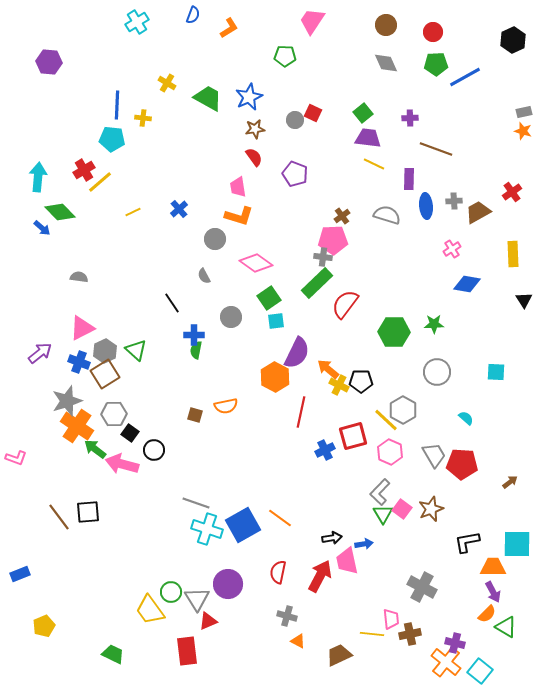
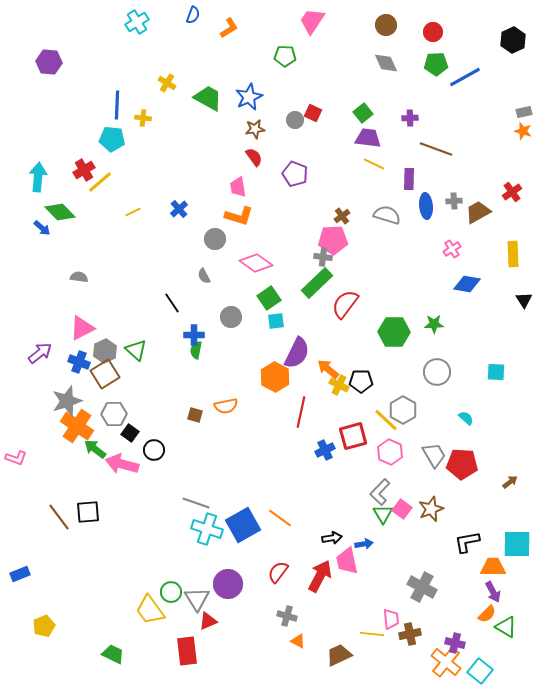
red semicircle at (278, 572): rotated 25 degrees clockwise
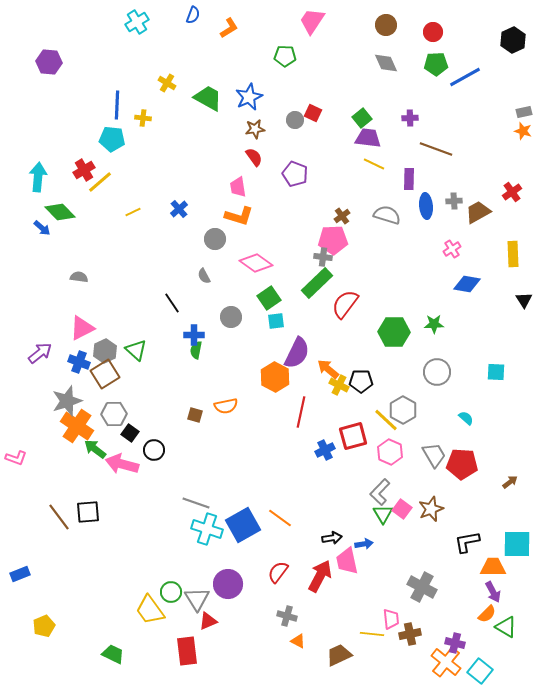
green square at (363, 113): moved 1 px left, 5 px down
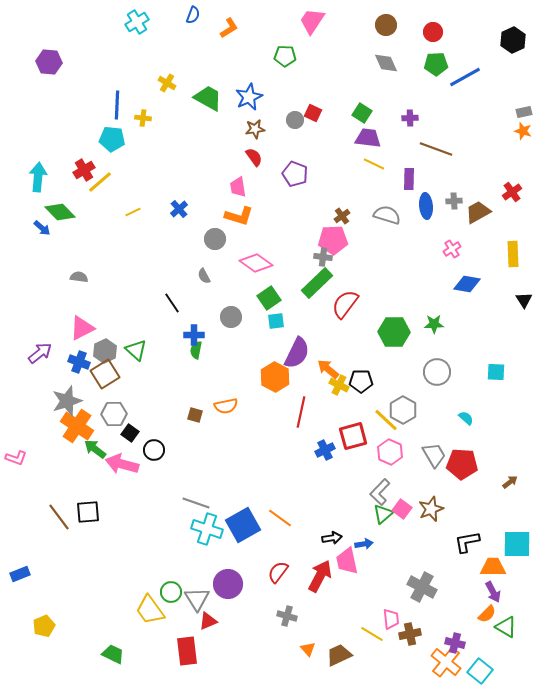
green square at (362, 118): moved 5 px up; rotated 18 degrees counterclockwise
green triangle at (383, 514): rotated 20 degrees clockwise
yellow line at (372, 634): rotated 25 degrees clockwise
orange triangle at (298, 641): moved 10 px right, 8 px down; rotated 21 degrees clockwise
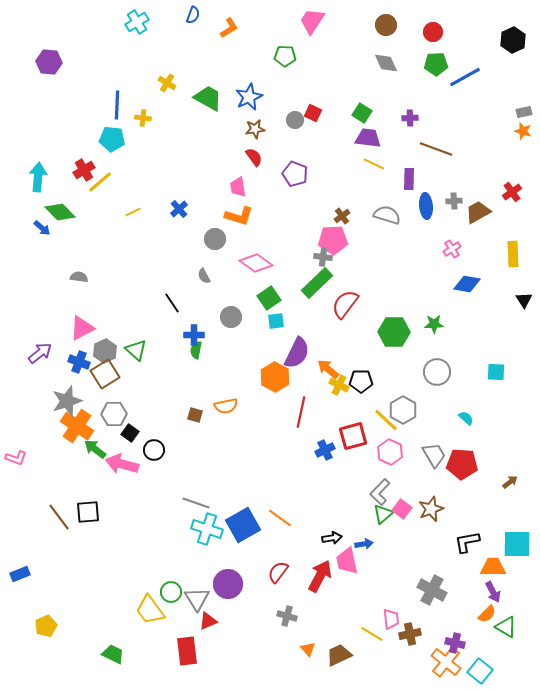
gray cross at (422, 587): moved 10 px right, 3 px down
yellow pentagon at (44, 626): moved 2 px right
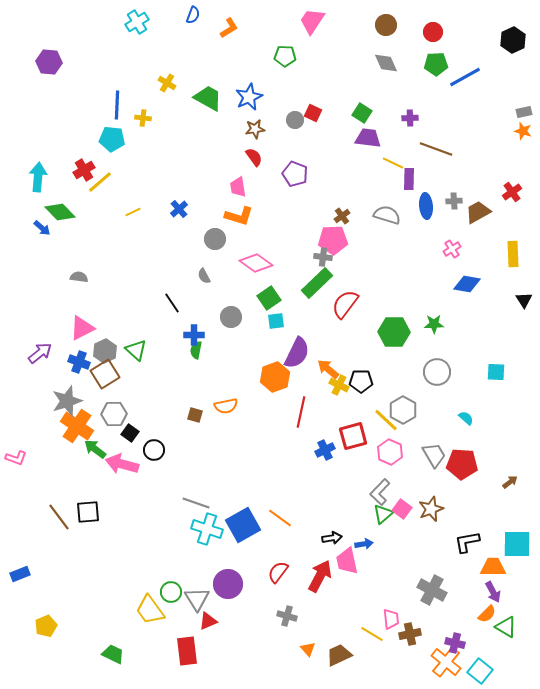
yellow line at (374, 164): moved 19 px right, 1 px up
orange hexagon at (275, 377): rotated 12 degrees clockwise
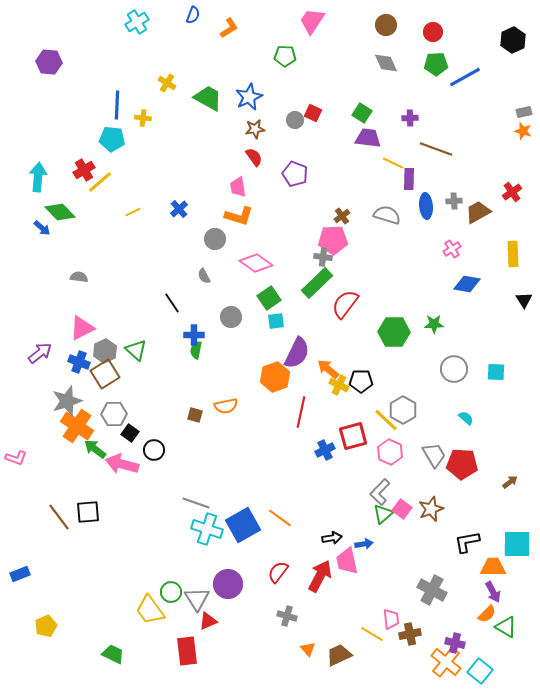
gray circle at (437, 372): moved 17 px right, 3 px up
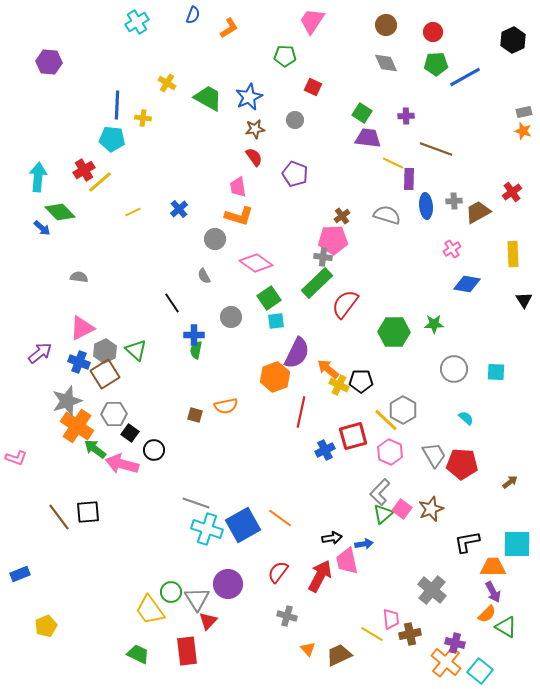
red square at (313, 113): moved 26 px up
purple cross at (410, 118): moved 4 px left, 2 px up
gray cross at (432, 590): rotated 12 degrees clockwise
red triangle at (208, 621): rotated 24 degrees counterclockwise
green trapezoid at (113, 654): moved 25 px right
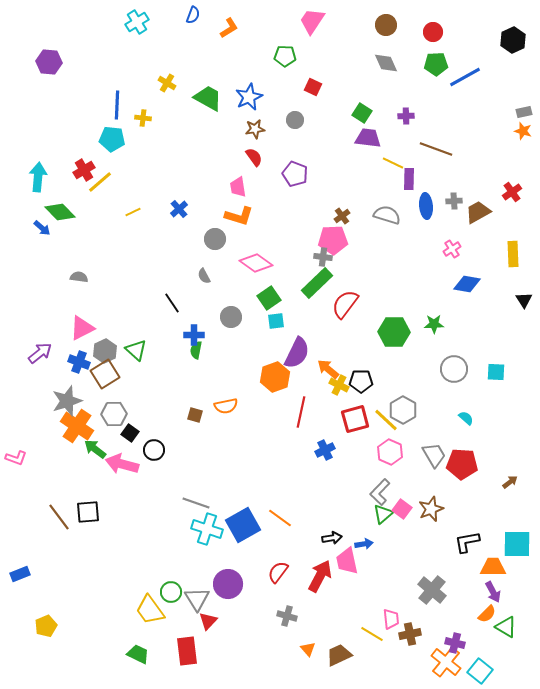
red square at (353, 436): moved 2 px right, 17 px up
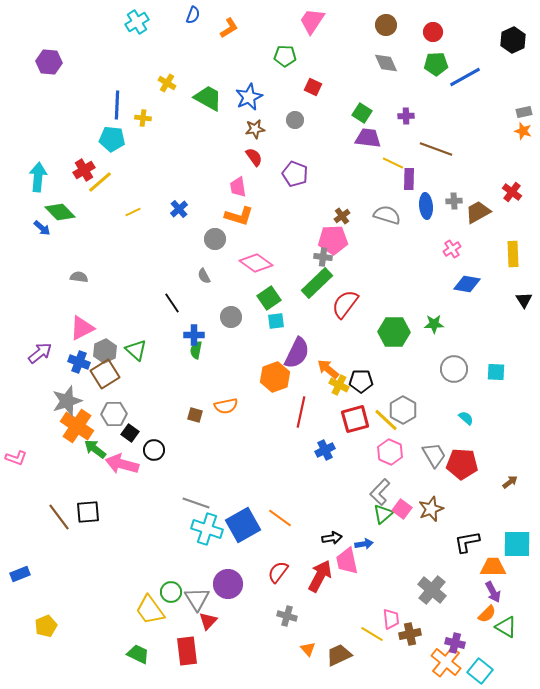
red cross at (512, 192): rotated 18 degrees counterclockwise
